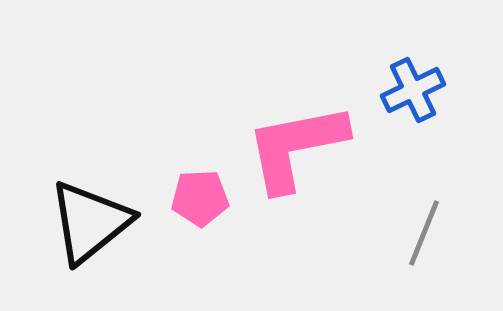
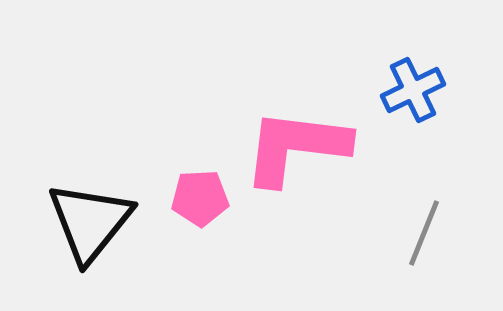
pink L-shape: rotated 18 degrees clockwise
black triangle: rotated 12 degrees counterclockwise
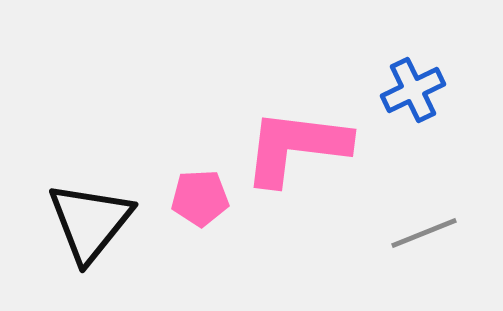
gray line: rotated 46 degrees clockwise
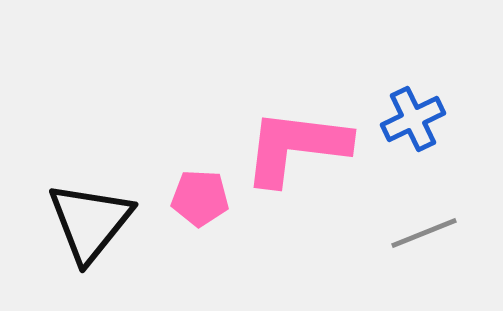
blue cross: moved 29 px down
pink pentagon: rotated 6 degrees clockwise
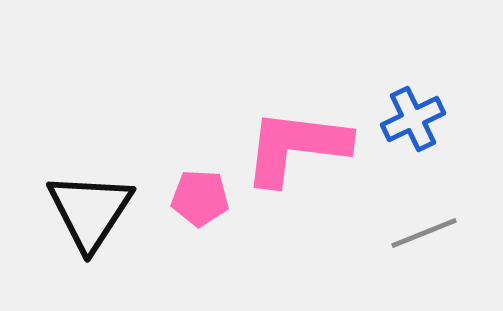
black triangle: moved 11 px up; rotated 6 degrees counterclockwise
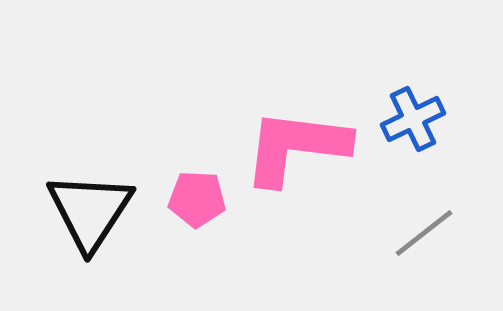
pink pentagon: moved 3 px left, 1 px down
gray line: rotated 16 degrees counterclockwise
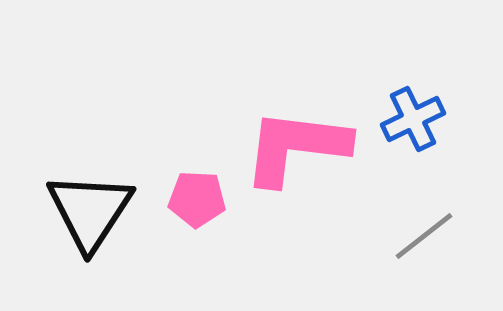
gray line: moved 3 px down
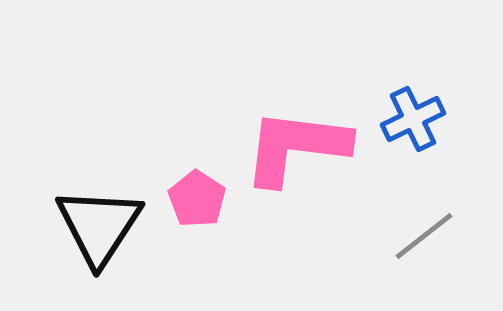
pink pentagon: rotated 30 degrees clockwise
black triangle: moved 9 px right, 15 px down
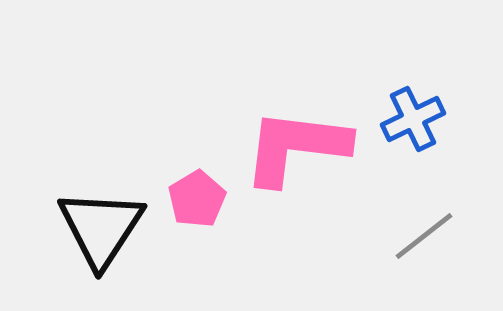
pink pentagon: rotated 8 degrees clockwise
black triangle: moved 2 px right, 2 px down
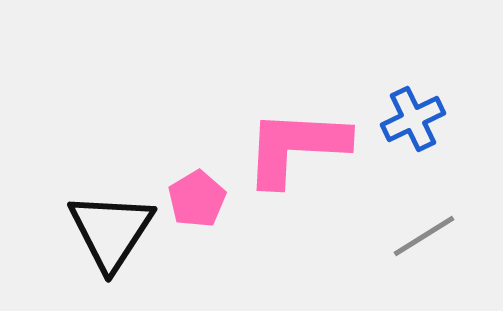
pink L-shape: rotated 4 degrees counterclockwise
black triangle: moved 10 px right, 3 px down
gray line: rotated 6 degrees clockwise
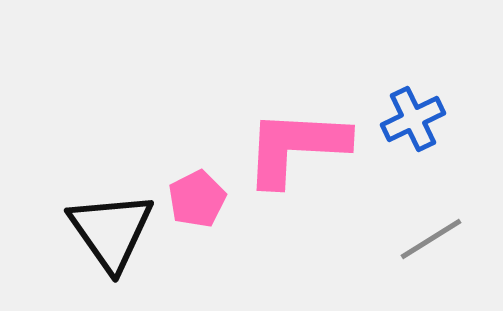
pink pentagon: rotated 4 degrees clockwise
black triangle: rotated 8 degrees counterclockwise
gray line: moved 7 px right, 3 px down
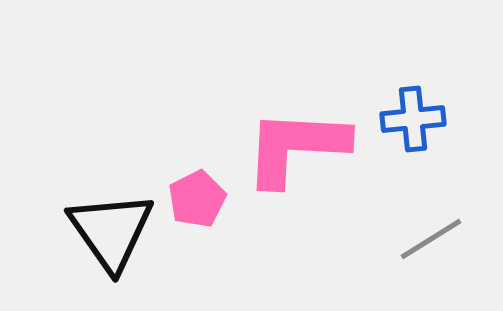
blue cross: rotated 20 degrees clockwise
